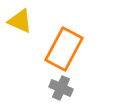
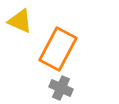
orange rectangle: moved 6 px left
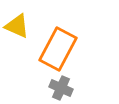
yellow triangle: moved 3 px left, 5 px down
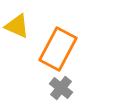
gray cross: rotated 15 degrees clockwise
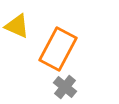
gray cross: moved 4 px right, 1 px up
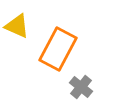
gray cross: moved 16 px right
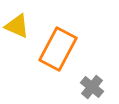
gray cross: moved 11 px right
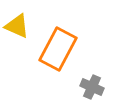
gray cross: rotated 15 degrees counterclockwise
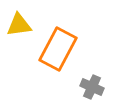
yellow triangle: moved 2 px right, 1 px up; rotated 32 degrees counterclockwise
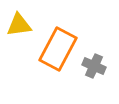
gray cross: moved 2 px right, 21 px up
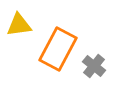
gray cross: rotated 15 degrees clockwise
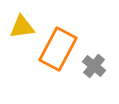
yellow triangle: moved 3 px right, 2 px down
